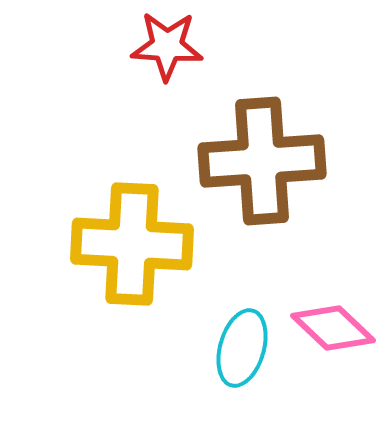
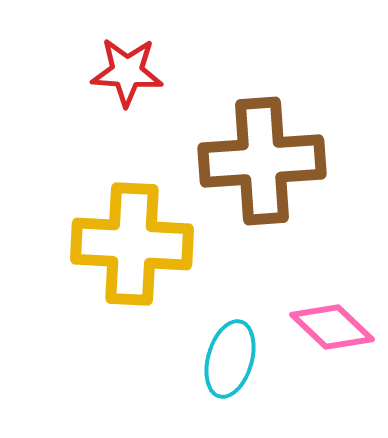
red star: moved 40 px left, 26 px down
pink diamond: moved 1 px left, 1 px up
cyan ellipse: moved 12 px left, 11 px down
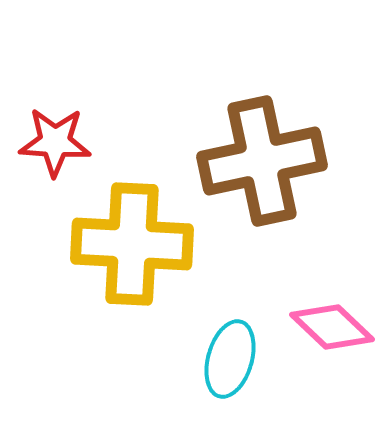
red star: moved 72 px left, 70 px down
brown cross: rotated 8 degrees counterclockwise
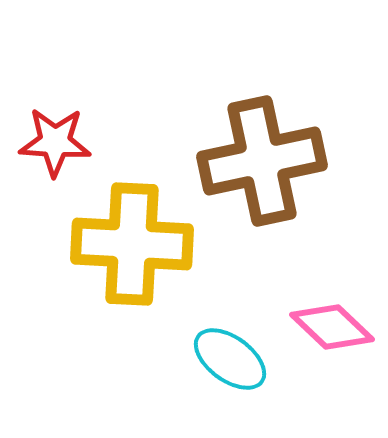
cyan ellipse: rotated 70 degrees counterclockwise
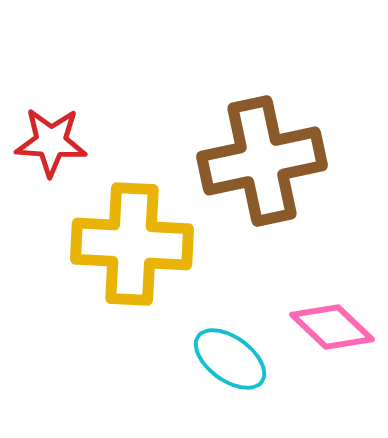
red star: moved 4 px left
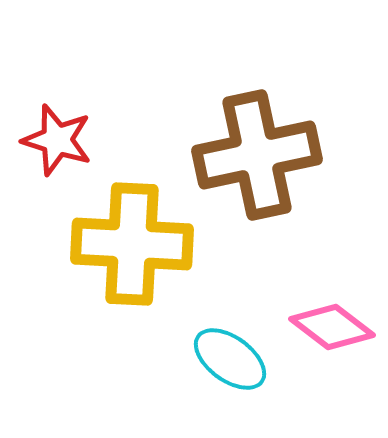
red star: moved 6 px right, 2 px up; rotated 14 degrees clockwise
brown cross: moved 5 px left, 6 px up
pink diamond: rotated 6 degrees counterclockwise
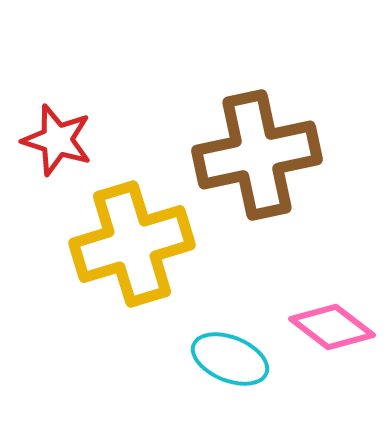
yellow cross: rotated 20 degrees counterclockwise
cyan ellipse: rotated 14 degrees counterclockwise
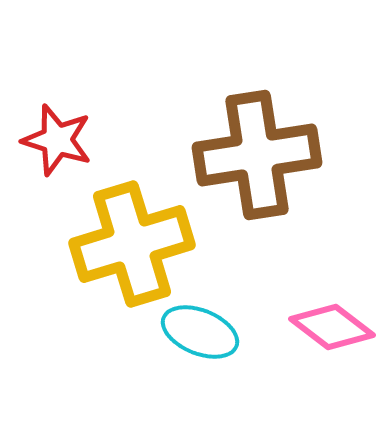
brown cross: rotated 3 degrees clockwise
cyan ellipse: moved 30 px left, 27 px up
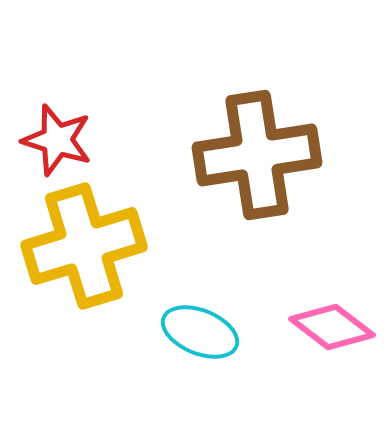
yellow cross: moved 48 px left, 2 px down
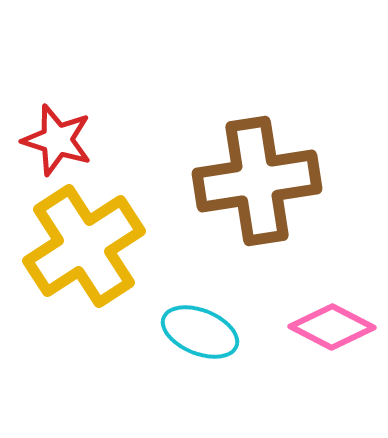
brown cross: moved 26 px down
yellow cross: rotated 16 degrees counterclockwise
pink diamond: rotated 10 degrees counterclockwise
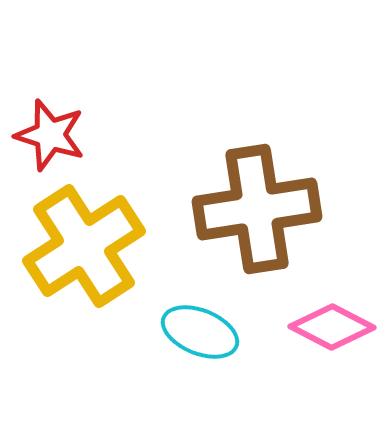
red star: moved 7 px left, 5 px up
brown cross: moved 28 px down
